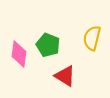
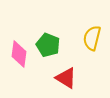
red triangle: moved 1 px right, 2 px down
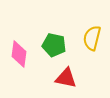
green pentagon: moved 6 px right; rotated 10 degrees counterclockwise
red triangle: rotated 20 degrees counterclockwise
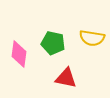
yellow semicircle: rotated 95 degrees counterclockwise
green pentagon: moved 1 px left, 2 px up
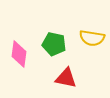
green pentagon: moved 1 px right, 1 px down
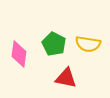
yellow semicircle: moved 4 px left, 6 px down
green pentagon: rotated 15 degrees clockwise
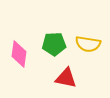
green pentagon: rotated 30 degrees counterclockwise
